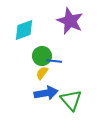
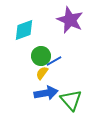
purple star: moved 1 px up
green circle: moved 1 px left
blue line: rotated 35 degrees counterclockwise
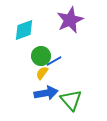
purple star: rotated 24 degrees clockwise
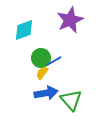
green circle: moved 2 px down
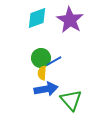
purple star: rotated 16 degrees counterclockwise
cyan diamond: moved 13 px right, 12 px up
yellow semicircle: rotated 32 degrees counterclockwise
blue arrow: moved 4 px up
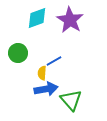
green circle: moved 23 px left, 5 px up
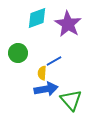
purple star: moved 2 px left, 4 px down
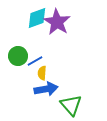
purple star: moved 11 px left, 2 px up
green circle: moved 3 px down
blue line: moved 19 px left
green triangle: moved 5 px down
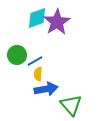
purple star: rotated 8 degrees clockwise
green circle: moved 1 px left, 1 px up
yellow semicircle: moved 4 px left, 1 px down
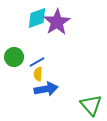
green circle: moved 3 px left, 2 px down
blue line: moved 2 px right, 1 px down
green triangle: moved 20 px right
